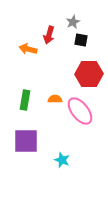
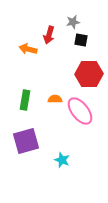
gray star: rotated 16 degrees clockwise
purple square: rotated 16 degrees counterclockwise
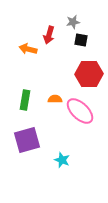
pink ellipse: rotated 8 degrees counterclockwise
purple square: moved 1 px right, 1 px up
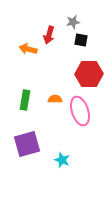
pink ellipse: rotated 28 degrees clockwise
purple square: moved 4 px down
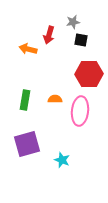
pink ellipse: rotated 24 degrees clockwise
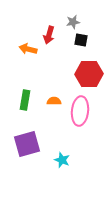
orange semicircle: moved 1 px left, 2 px down
